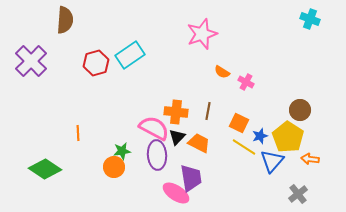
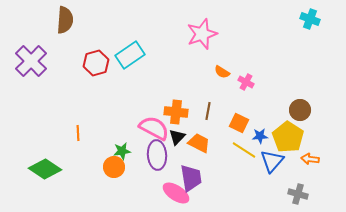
blue star: rotated 14 degrees clockwise
yellow line: moved 3 px down
gray cross: rotated 36 degrees counterclockwise
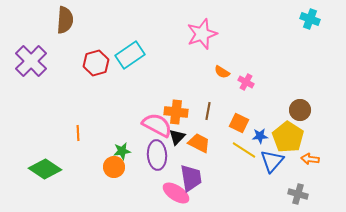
pink semicircle: moved 3 px right, 3 px up
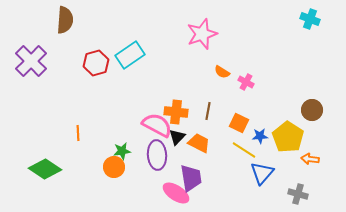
brown circle: moved 12 px right
blue triangle: moved 10 px left, 12 px down
